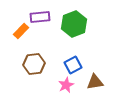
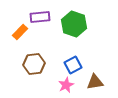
green hexagon: rotated 20 degrees counterclockwise
orange rectangle: moved 1 px left, 1 px down
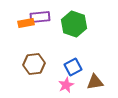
orange rectangle: moved 6 px right, 9 px up; rotated 35 degrees clockwise
blue square: moved 2 px down
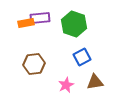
purple rectangle: moved 1 px down
blue square: moved 9 px right, 10 px up
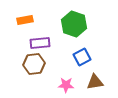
purple rectangle: moved 25 px down
orange rectangle: moved 1 px left, 3 px up
pink star: rotated 28 degrees clockwise
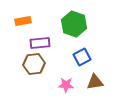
orange rectangle: moved 2 px left, 1 px down
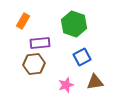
orange rectangle: rotated 49 degrees counterclockwise
pink star: rotated 21 degrees counterclockwise
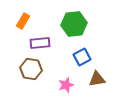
green hexagon: rotated 25 degrees counterclockwise
brown hexagon: moved 3 px left, 5 px down; rotated 15 degrees clockwise
brown triangle: moved 2 px right, 3 px up
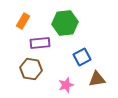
green hexagon: moved 9 px left, 1 px up
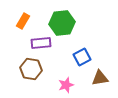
green hexagon: moved 3 px left
purple rectangle: moved 1 px right
brown triangle: moved 3 px right, 1 px up
